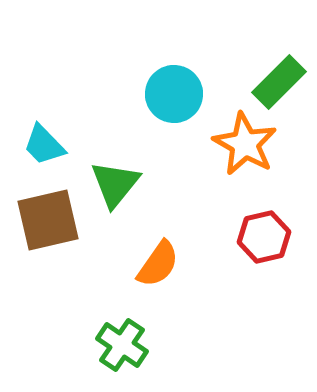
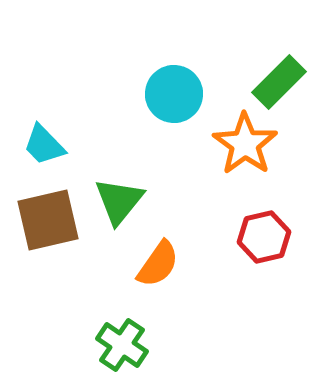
orange star: rotated 6 degrees clockwise
green triangle: moved 4 px right, 17 px down
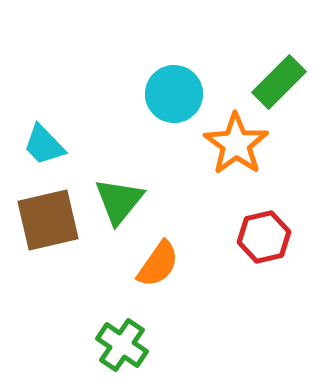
orange star: moved 9 px left
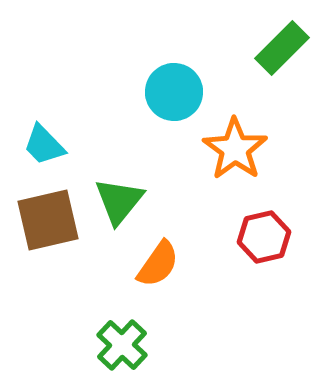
green rectangle: moved 3 px right, 34 px up
cyan circle: moved 2 px up
orange star: moved 1 px left, 5 px down
green cross: rotated 9 degrees clockwise
